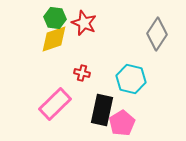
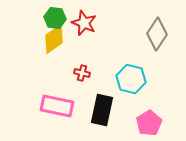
yellow diamond: rotated 16 degrees counterclockwise
pink rectangle: moved 2 px right, 2 px down; rotated 56 degrees clockwise
pink pentagon: moved 27 px right
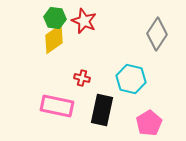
red star: moved 2 px up
red cross: moved 5 px down
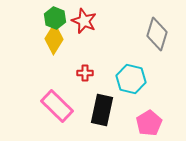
green hexagon: rotated 15 degrees clockwise
gray diamond: rotated 16 degrees counterclockwise
yellow diamond: rotated 24 degrees counterclockwise
red cross: moved 3 px right, 5 px up; rotated 14 degrees counterclockwise
pink rectangle: rotated 32 degrees clockwise
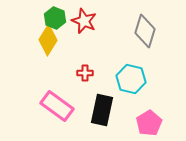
gray diamond: moved 12 px left, 3 px up
yellow diamond: moved 6 px left, 1 px down
pink rectangle: rotated 8 degrees counterclockwise
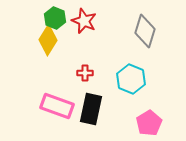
cyan hexagon: rotated 8 degrees clockwise
pink rectangle: rotated 16 degrees counterclockwise
black rectangle: moved 11 px left, 1 px up
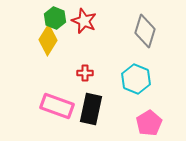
cyan hexagon: moved 5 px right
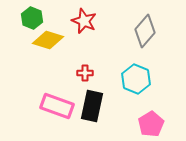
green hexagon: moved 23 px left
gray diamond: rotated 24 degrees clockwise
yellow diamond: rotated 76 degrees clockwise
black rectangle: moved 1 px right, 3 px up
pink pentagon: moved 2 px right, 1 px down
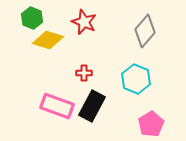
red star: moved 1 px down
red cross: moved 1 px left
black rectangle: rotated 16 degrees clockwise
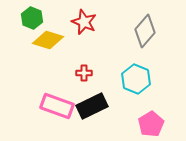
black rectangle: rotated 36 degrees clockwise
